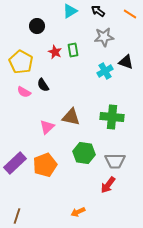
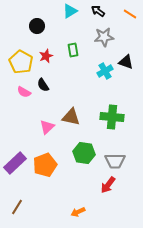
red star: moved 9 px left, 4 px down; rotated 24 degrees clockwise
brown line: moved 9 px up; rotated 14 degrees clockwise
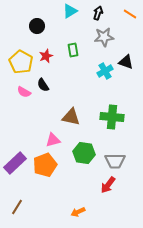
black arrow: moved 2 px down; rotated 72 degrees clockwise
pink triangle: moved 6 px right, 13 px down; rotated 28 degrees clockwise
